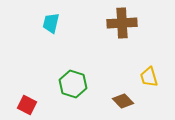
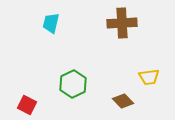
yellow trapezoid: rotated 80 degrees counterclockwise
green hexagon: rotated 16 degrees clockwise
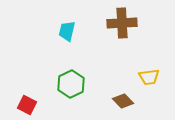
cyan trapezoid: moved 16 px right, 8 px down
green hexagon: moved 2 px left
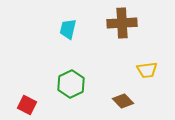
cyan trapezoid: moved 1 px right, 2 px up
yellow trapezoid: moved 2 px left, 7 px up
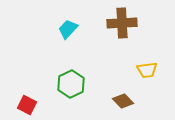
cyan trapezoid: rotated 30 degrees clockwise
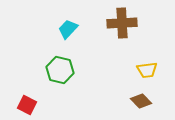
green hexagon: moved 11 px left, 14 px up; rotated 20 degrees counterclockwise
brown diamond: moved 18 px right
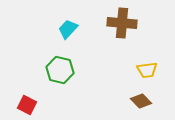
brown cross: rotated 8 degrees clockwise
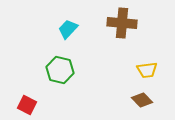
brown diamond: moved 1 px right, 1 px up
